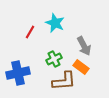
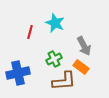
red line: rotated 16 degrees counterclockwise
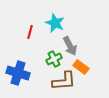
gray arrow: moved 14 px left
blue cross: rotated 30 degrees clockwise
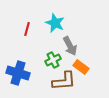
red line: moved 3 px left, 3 px up
green cross: moved 1 px left, 1 px down
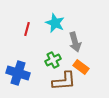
gray arrow: moved 5 px right, 4 px up; rotated 12 degrees clockwise
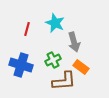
gray arrow: moved 1 px left
blue cross: moved 3 px right, 8 px up
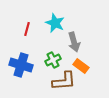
orange rectangle: moved 1 px up
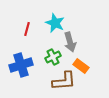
gray arrow: moved 4 px left
green cross: moved 3 px up
blue cross: rotated 35 degrees counterclockwise
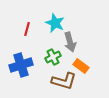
brown L-shape: rotated 20 degrees clockwise
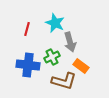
green cross: moved 1 px left
blue cross: moved 7 px right; rotated 25 degrees clockwise
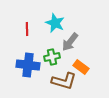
red line: rotated 16 degrees counterclockwise
gray arrow: rotated 54 degrees clockwise
green cross: rotated 14 degrees clockwise
orange rectangle: moved 1 px down
